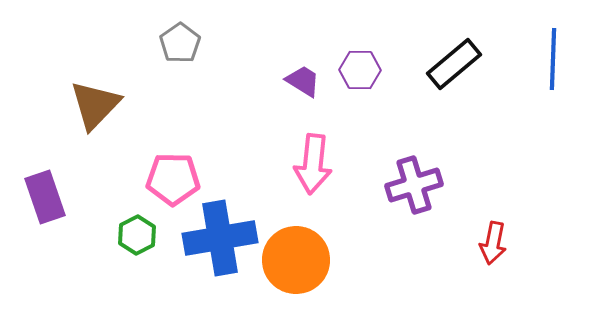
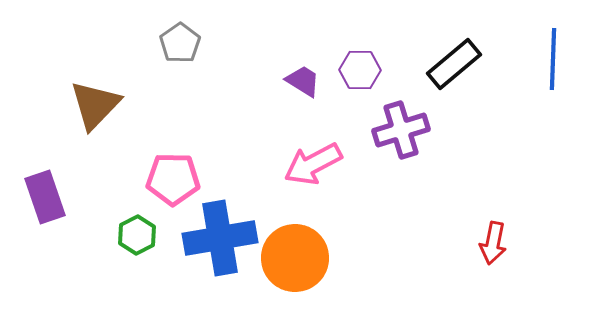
pink arrow: rotated 56 degrees clockwise
purple cross: moved 13 px left, 55 px up
orange circle: moved 1 px left, 2 px up
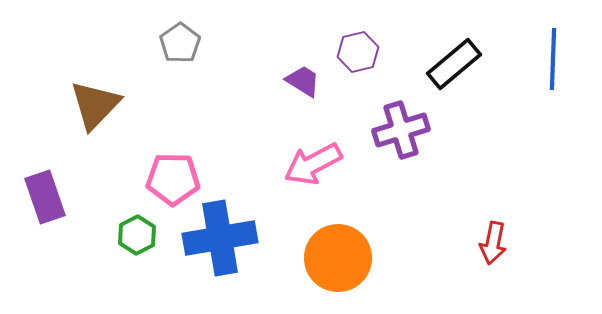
purple hexagon: moved 2 px left, 18 px up; rotated 15 degrees counterclockwise
orange circle: moved 43 px right
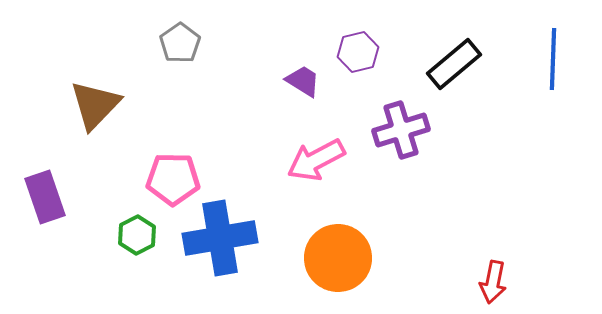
pink arrow: moved 3 px right, 4 px up
red arrow: moved 39 px down
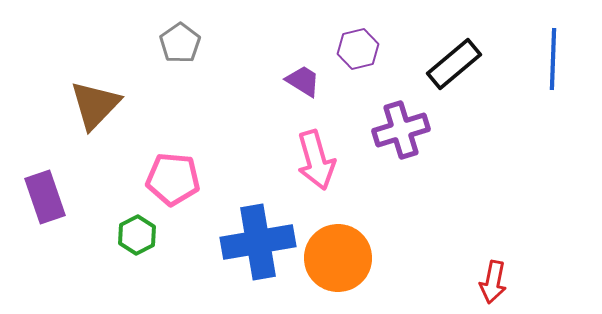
purple hexagon: moved 3 px up
pink arrow: rotated 78 degrees counterclockwise
pink pentagon: rotated 4 degrees clockwise
blue cross: moved 38 px right, 4 px down
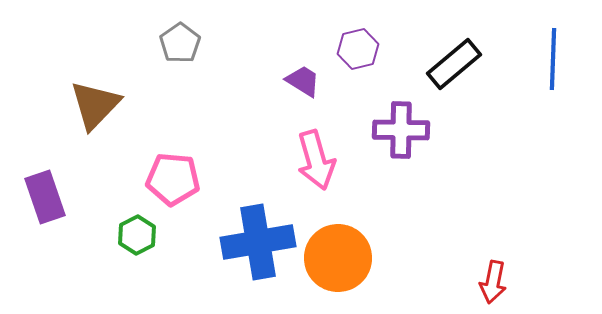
purple cross: rotated 18 degrees clockwise
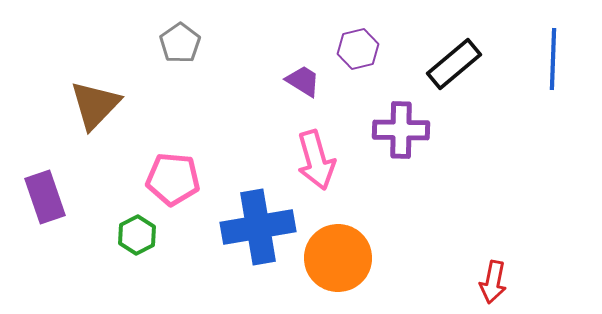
blue cross: moved 15 px up
